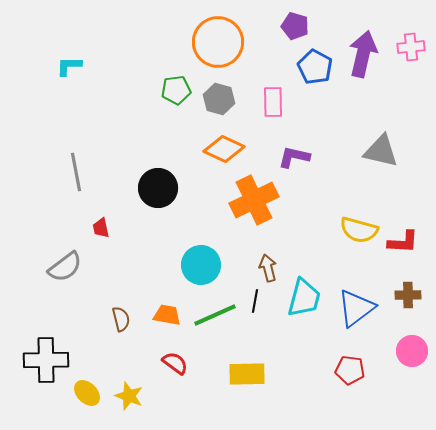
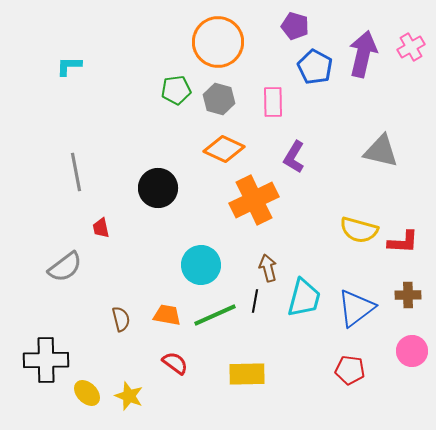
pink cross: rotated 24 degrees counterclockwise
purple L-shape: rotated 72 degrees counterclockwise
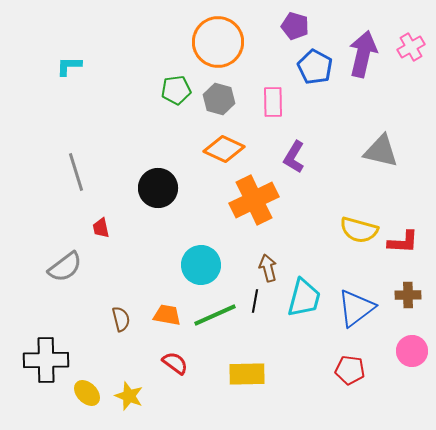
gray line: rotated 6 degrees counterclockwise
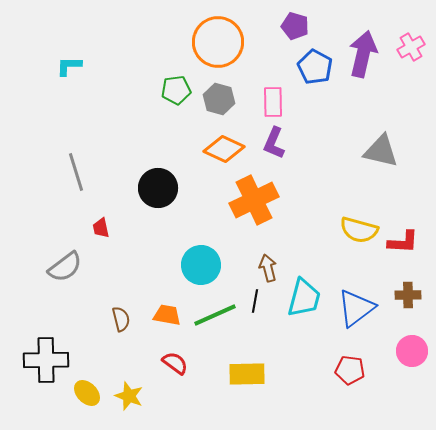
purple L-shape: moved 20 px left, 14 px up; rotated 8 degrees counterclockwise
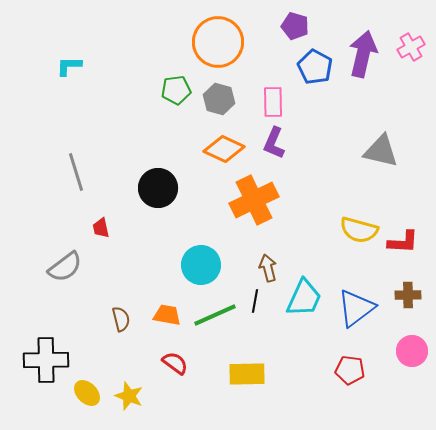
cyan trapezoid: rotated 9 degrees clockwise
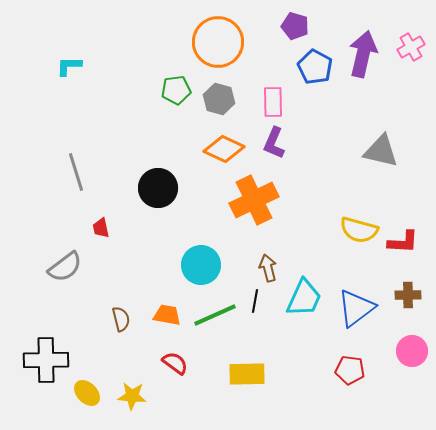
yellow star: moved 3 px right; rotated 16 degrees counterclockwise
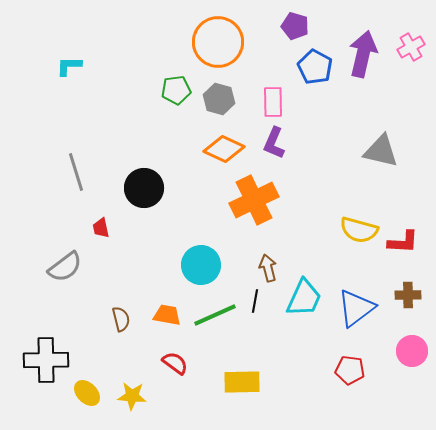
black circle: moved 14 px left
yellow rectangle: moved 5 px left, 8 px down
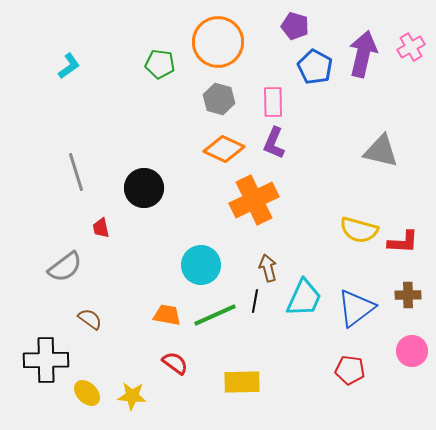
cyan L-shape: rotated 144 degrees clockwise
green pentagon: moved 16 px left, 26 px up; rotated 16 degrees clockwise
brown semicircle: moved 31 px left; rotated 40 degrees counterclockwise
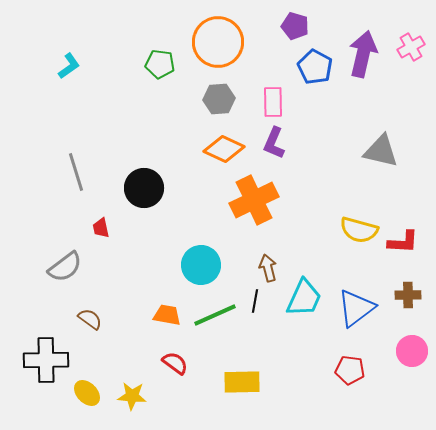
gray hexagon: rotated 20 degrees counterclockwise
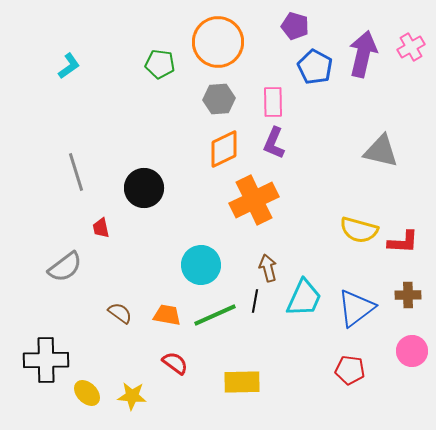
orange diamond: rotated 51 degrees counterclockwise
brown semicircle: moved 30 px right, 6 px up
